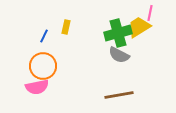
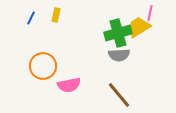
yellow rectangle: moved 10 px left, 12 px up
blue line: moved 13 px left, 18 px up
gray semicircle: rotated 30 degrees counterclockwise
pink semicircle: moved 32 px right, 2 px up
brown line: rotated 60 degrees clockwise
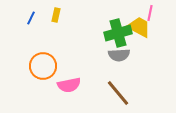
yellow trapezoid: rotated 60 degrees clockwise
brown line: moved 1 px left, 2 px up
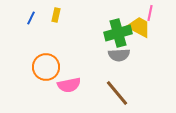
orange circle: moved 3 px right, 1 px down
brown line: moved 1 px left
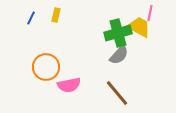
gray semicircle: rotated 45 degrees counterclockwise
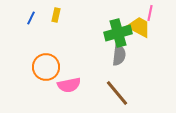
gray semicircle: rotated 35 degrees counterclockwise
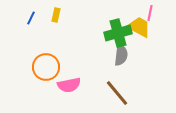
gray semicircle: moved 2 px right
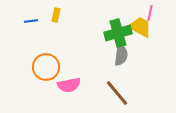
blue line: moved 3 px down; rotated 56 degrees clockwise
yellow trapezoid: moved 1 px right
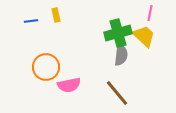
yellow rectangle: rotated 24 degrees counterclockwise
yellow trapezoid: moved 4 px right, 9 px down; rotated 15 degrees clockwise
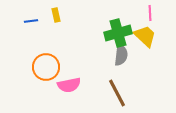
pink line: rotated 14 degrees counterclockwise
yellow trapezoid: moved 1 px right
brown line: rotated 12 degrees clockwise
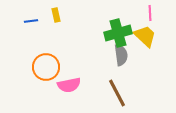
gray semicircle: rotated 15 degrees counterclockwise
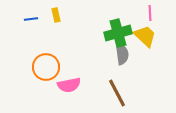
blue line: moved 2 px up
gray semicircle: moved 1 px right, 1 px up
